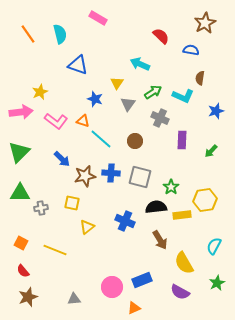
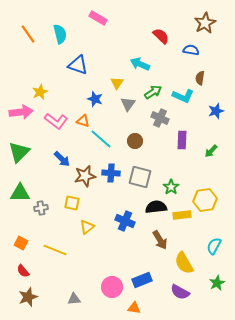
orange triangle at (134, 308): rotated 32 degrees clockwise
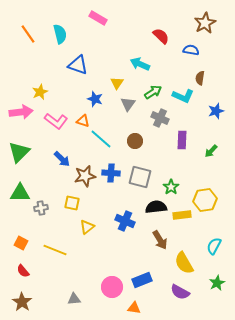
brown star at (28, 297): moved 6 px left, 5 px down; rotated 18 degrees counterclockwise
